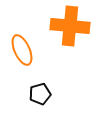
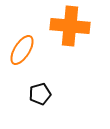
orange ellipse: rotated 56 degrees clockwise
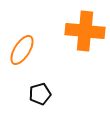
orange cross: moved 15 px right, 5 px down
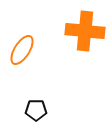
black pentagon: moved 4 px left, 16 px down; rotated 15 degrees clockwise
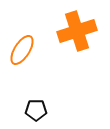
orange cross: moved 8 px left; rotated 24 degrees counterclockwise
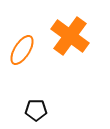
orange cross: moved 7 px left, 5 px down; rotated 36 degrees counterclockwise
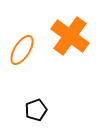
black pentagon: rotated 20 degrees counterclockwise
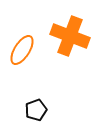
orange cross: rotated 15 degrees counterclockwise
